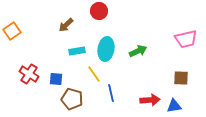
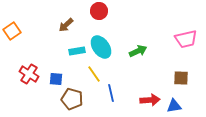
cyan ellipse: moved 5 px left, 2 px up; rotated 45 degrees counterclockwise
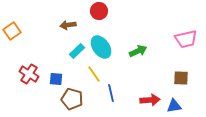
brown arrow: moved 2 px right; rotated 35 degrees clockwise
cyan rectangle: rotated 35 degrees counterclockwise
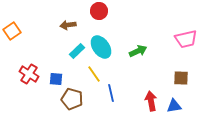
red arrow: moved 1 px right, 1 px down; rotated 96 degrees counterclockwise
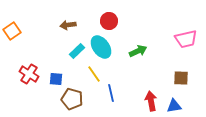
red circle: moved 10 px right, 10 px down
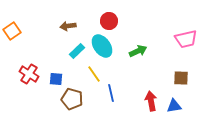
brown arrow: moved 1 px down
cyan ellipse: moved 1 px right, 1 px up
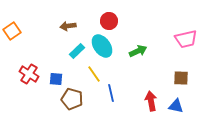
blue triangle: moved 2 px right; rotated 21 degrees clockwise
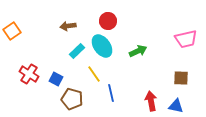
red circle: moved 1 px left
blue square: rotated 24 degrees clockwise
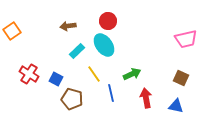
cyan ellipse: moved 2 px right, 1 px up
green arrow: moved 6 px left, 23 px down
brown square: rotated 21 degrees clockwise
red arrow: moved 5 px left, 3 px up
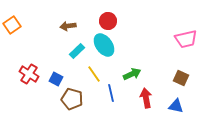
orange square: moved 6 px up
